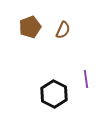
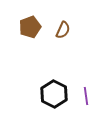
purple line: moved 17 px down
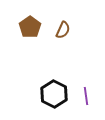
brown pentagon: rotated 15 degrees counterclockwise
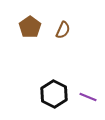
purple line: moved 2 px right, 1 px down; rotated 60 degrees counterclockwise
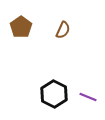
brown pentagon: moved 9 px left
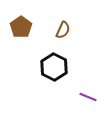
black hexagon: moved 27 px up
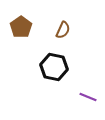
black hexagon: rotated 16 degrees counterclockwise
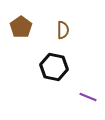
brown semicircle: rotated 24 degrees counterclockwise
